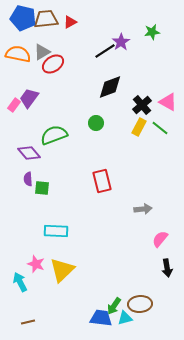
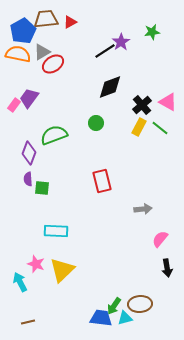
blue pentagon: moved 13 px down; rotated 30 degrees clockwise
purple diamond: rotated 60 degrees clockwise
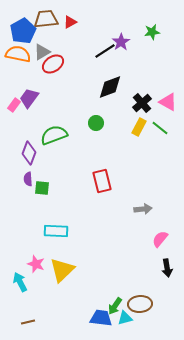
black cross: moved 2 px up
green arrow: moved 1 px right
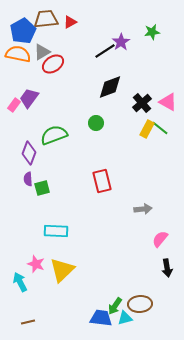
yellow rectangle: moved 8 px right, 2 px down
green square: rotated 21 degrees counterclockwise
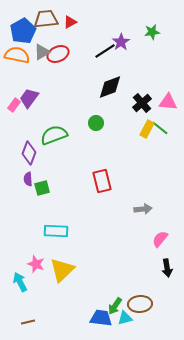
orange semicircle: moved 1 px left, 1 px down
red ellipse: moved 5 px right, 10 px up; rotated 10 degrees clockwise
pink triangle: rotated 24 degrees counterclockwise
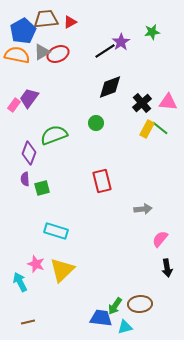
purple semicircle: moved 3 px left
cyan rectangle: rotated 15 degrees clockwise
cyan triangle: moved 9 px down
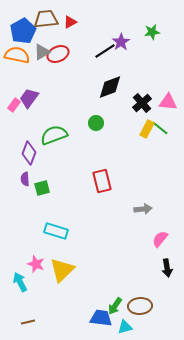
brown ellipse: moved 2 px down
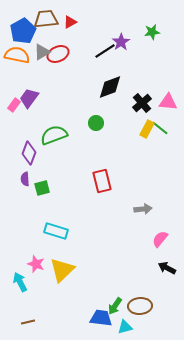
black arrow: rotated 126 degrees clockwise
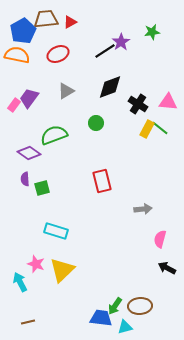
gray triangle: moved 24 px right, 39 px down
black cross: moved 4 px left, 1 px down; rotated 18 degrees counterclockwise
purple diamond: rotated 75 degrees counterclockwise
pink semicircle: rotated 24 degrees counterclockwise
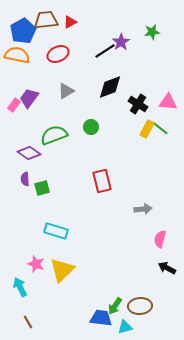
brown trapezoid: moved 1 px down
green circle: moved 5 px left, 4 px down
cyan arrow: moved 5 px down
brown line: rotated 72 degrees clockwise
